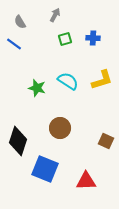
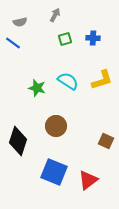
gray semicircle: rotated 72 degrees counterclockwise
blue line: moved 1 px left, 1 px up
brown circle: moved 4 px left, 2 px up
blue square: moved 9 px right, 3 px down
red triangle: moved 2 px right, 1 px up; rotated 35 degrees counterclockwise
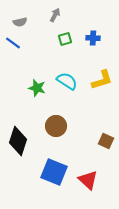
cyan semicircle: moved 1 px left
red triangle: rotated 40 degrees counterclockwise
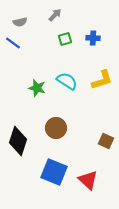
gray arrow: rotated 16 degrees clockwise
brown circle: moved 2 px down
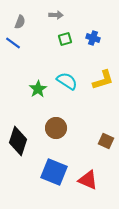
gray arrow: moved 1 px right; rotated 48 degrees clockwise
gray semicircle: rotated 56 degrees counterclockwise
blue cross: rotated 16 degrees clockwise
yellow L-shape: moved 1 px right
green star: moved 1 px right, 1 px down; rotated 24 degrees clockwise
red triangle: rotated 20 degrees counterclockwise
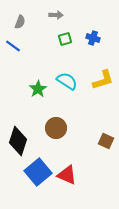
blue line: moved 3 px down
blue square: moved 16 px left; rotated 28 degrees clockwise
red triangle: moved 21 px left, 5 px up
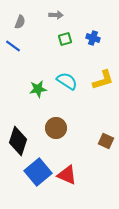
green star: rotated 24 degrees clockwise
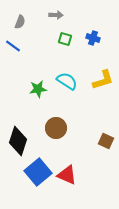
green square: rotated 32 degrees clockwise
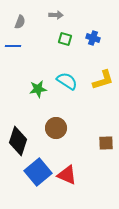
blue line: rotated 35 degrees counterclockwise
brown square: moved 2 px down; rotated 28 degrees counterclockwise
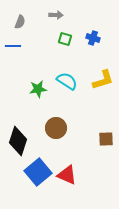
brown square: moved 4 px up
